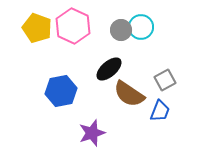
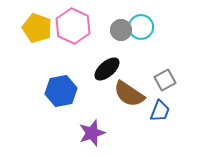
black ellipse: moved 2 px left
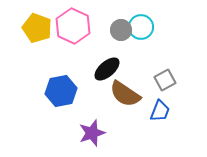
brown semicircle: moved 4 px left
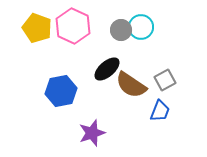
brown semicircle: moved 6 px right, 9 px up
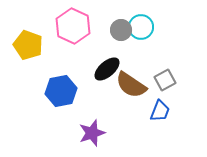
yellow pentagon: moved 9 px left, 17 px down
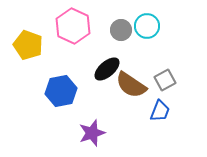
cyan circle: moved 6 px right, 1 px up
